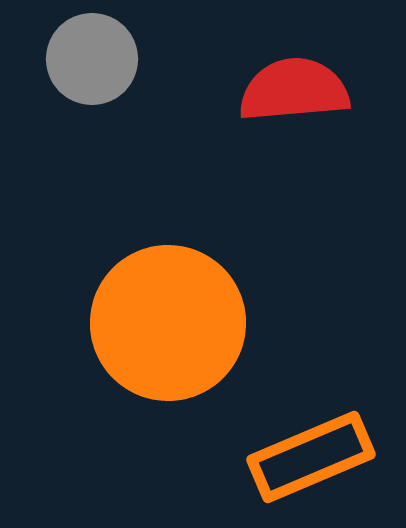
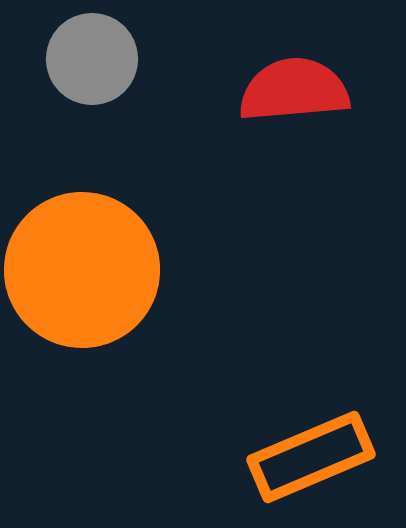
orange circle: moved 86 px left, 53 px up
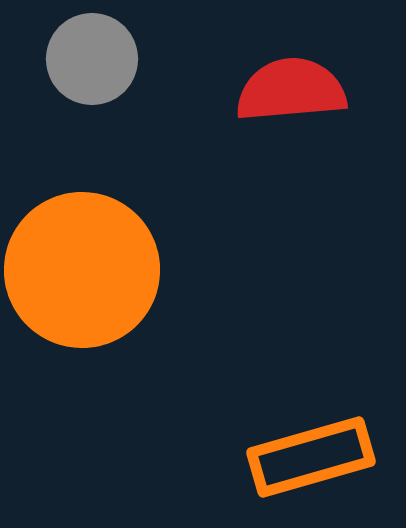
red semicircle: moved 3 px left
orange rectangle: rotated 7 degrees clockwise
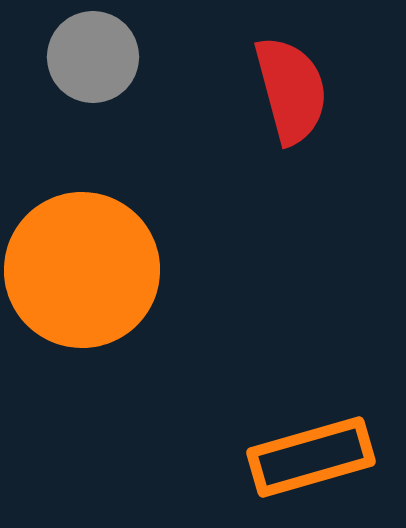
gray circle: moved 1 px right, 2 px up
red semicircle: rotated 80 degrees clockwise
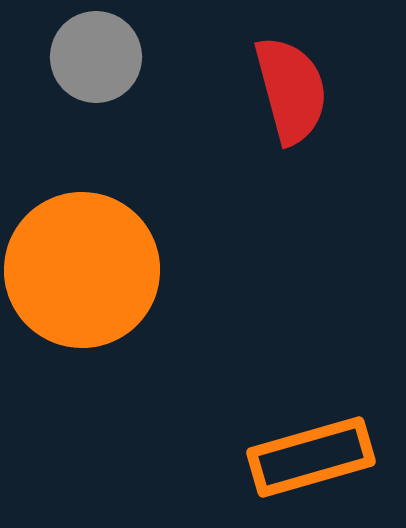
gray circle: moved 3 px right
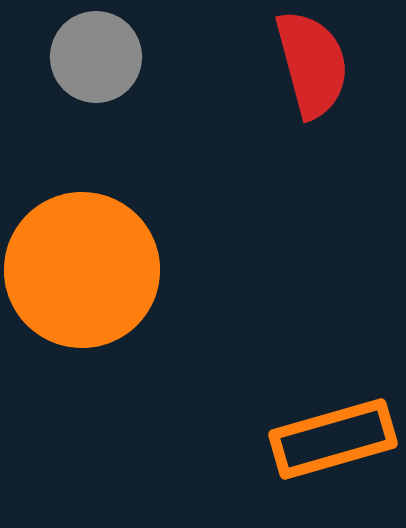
red semicircle: moved 21 px right, 26 px up
orange rectangle: moved 22 px right, 18 px up
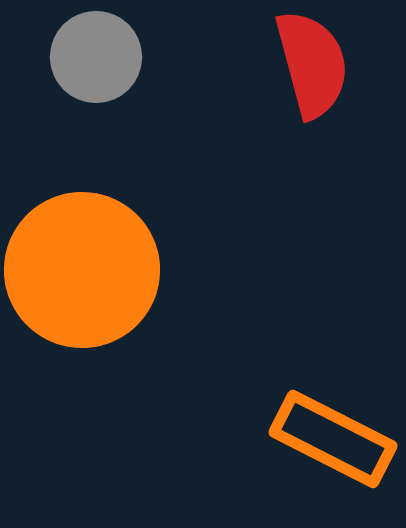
orange rectangle: rotated 43 degrees clockwise
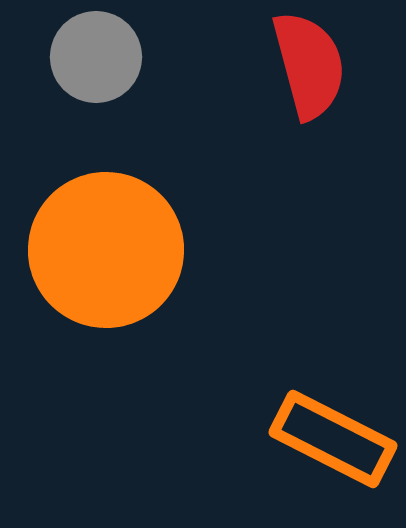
red semicircle: moved 3 px left, 1 px down
orange circle: moved 24 px right, 20 px up
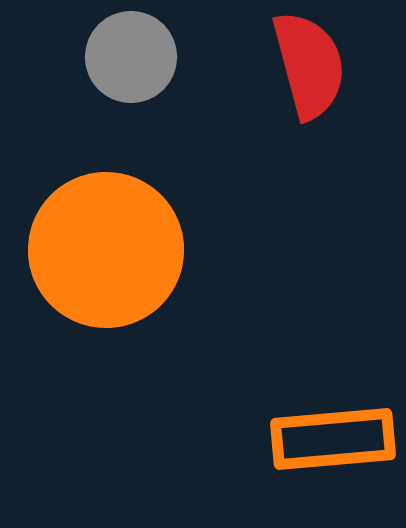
gray circle: moved 35 px right
orange rectangle: rotated 32 degrees counterclockwise
